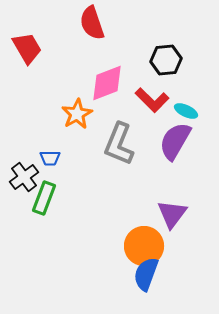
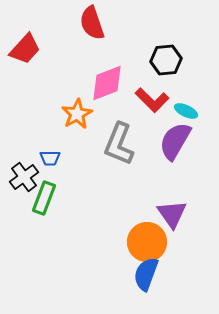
red trapezoid: moved 2 px left, 1 px down; rotated 72 degrees clockwise
purple triangle: rotated 12 degrees counterclockwise
orange circle: moved 3 px right, 4 px up
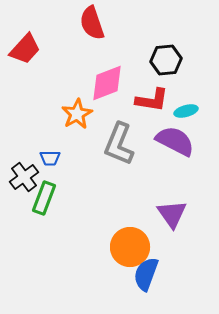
red L-shape: rotated 36 degrees counterclockwise
cyan ellipse: rotated 40 degrees counterclockwise
purple semicircle: rotated 87 degrees clockwise
orange circle: moved 17 px left, 5 px down
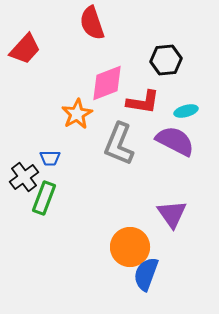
red L-shape: moved 9 px left, 2 px down
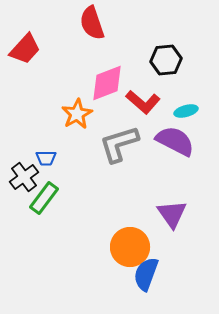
red L-shape: rotated 32 degrees clockwise
gray L-shape: rotated 51 degrees clockwise
blue trapezoid: moved 4 px left
green rectangle: rotated 16 degrees clockwise
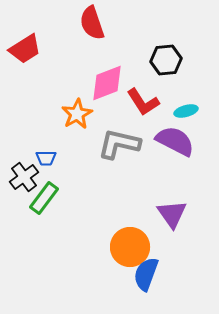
red trapezoid: rotated 16 degrees clockwise
red L-shape: rotated 16 degrees clockwise
gray L-shape: rotated 30 degrees clockwise
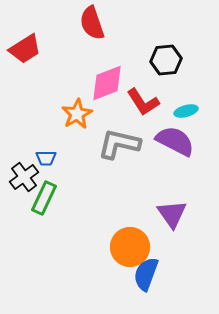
green rectangle: rotated 12 degrees counterclockwise
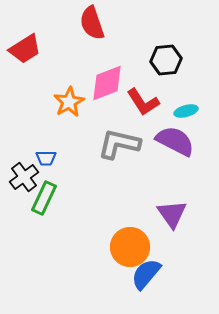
orange star: moved 8 px left, 12 px up
blue semicircle: rotated 20 degrees clockwise
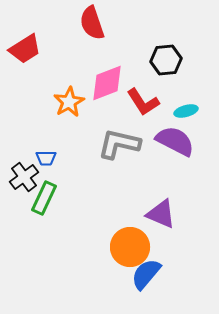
purple triangle: moved 11 px left; rotated 32 degrees counterclockwise
